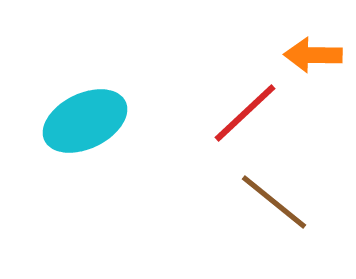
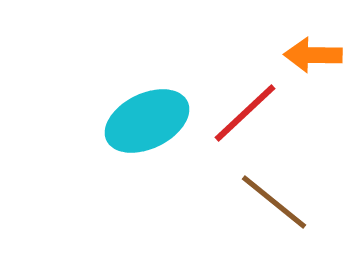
cyan ellipse: moved 62 px right
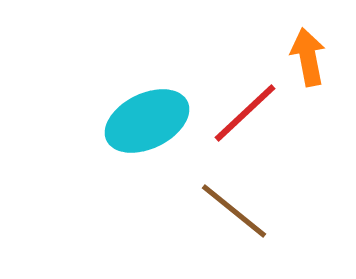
orange arrow: moved 5 px left, 2 px down; rotated 78 degrees clockwise
brown line: moved 40 px left, 9 px down
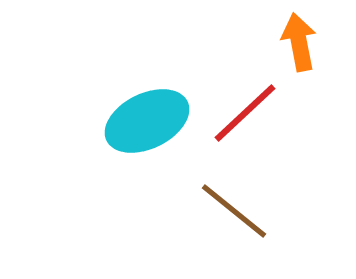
orange arrow: moved 9 px left, 15 px up
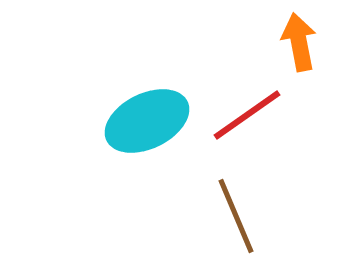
red line: moved 2 px right, 2 px down; rotated 8 degrees clockwise
brown line: moved 2 px right, 5 px down; rotated 28 degrees clockwise
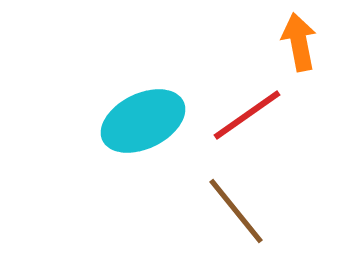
cyan ellipse: moved 4 px left
brown line: moved 5 px up; rotated 16 degrees counterclockwise
